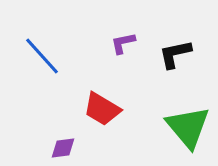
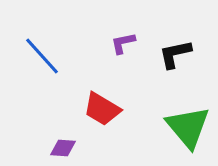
purple diamond: rotated 12 degrees clockwise
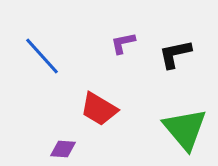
red trapezoid: moved 3 px left
green triangle: moved 3 px left, 2 px down
purple diamond: moved 1 px down
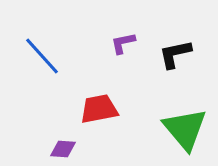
red trapezoid: rotated 138 degrees clockwise
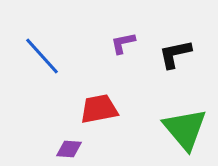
purple diamond: moved 6 px right
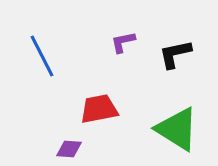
purple L-shape: moved 1 px up
blue line: rotated 15 degrees clockwise
green triangle: moved 8 px left; rotated 18 degrees counterclockwise
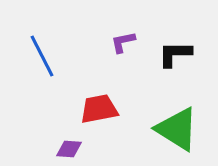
black L-shape: rotated 12 degrees clockwise
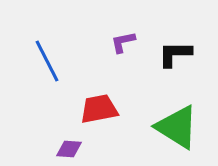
blue line: moved 5 px right, 5 px down
green triangle: moved 2 px up
